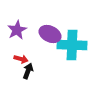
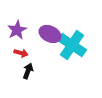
cyan cross: rotated 32 degrees clockwise
red arrow: moved 6 px up
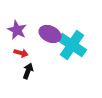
purple star: rotated 18 degrees counterclockwise
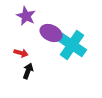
purple star: moved 9 px right, 14 px up
purple ellipse: moved 1 px right, 1 px up
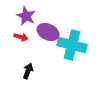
purple ellipse: moved 3 px left, 1 px up
cyan cross: rotated 20 degrees counterclockwise
red arrow: moved 16 px up
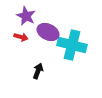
black arrow: moved 10 px right
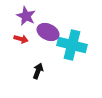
red arrow: moved 2 px down
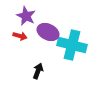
red arrow: moved 1 px left, 3 px up
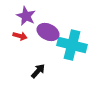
black arrow: rotated 21 degrees clockwise
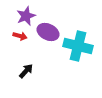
purple star: rotated 24 degrees clockwise
cyan cross: moved 6 px right, 1 px down
black arrow: moved 12 px left
